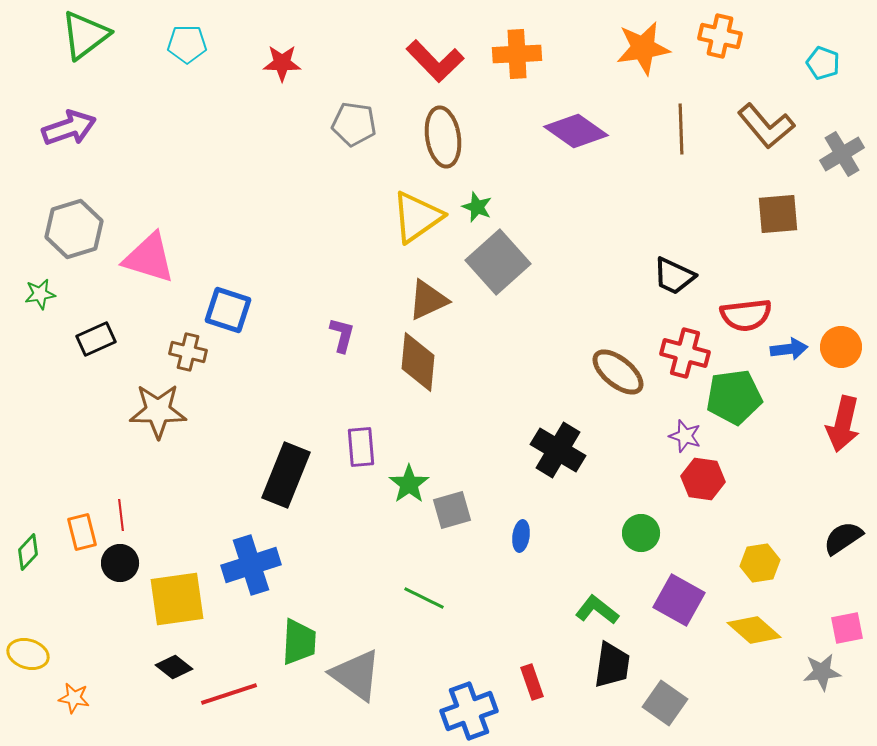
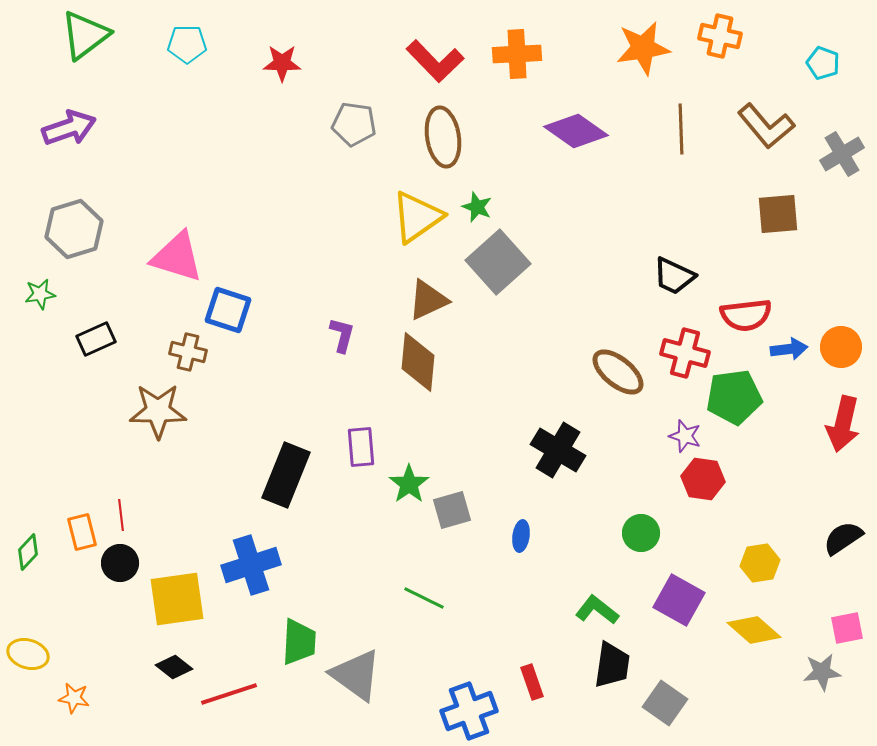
pink triangle at (149, 258): moved 28 px right, 1 px up
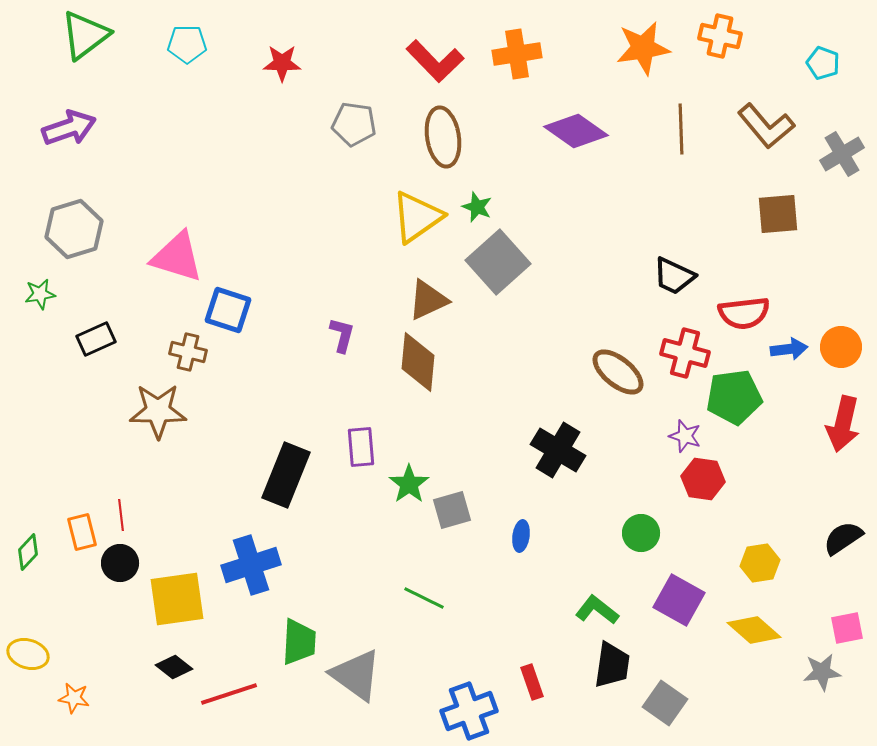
orange cross at (517, 54): rotated 6 degrees counterclockwise
red semicircle at (746, 315): moved 2 px left, 2 px up
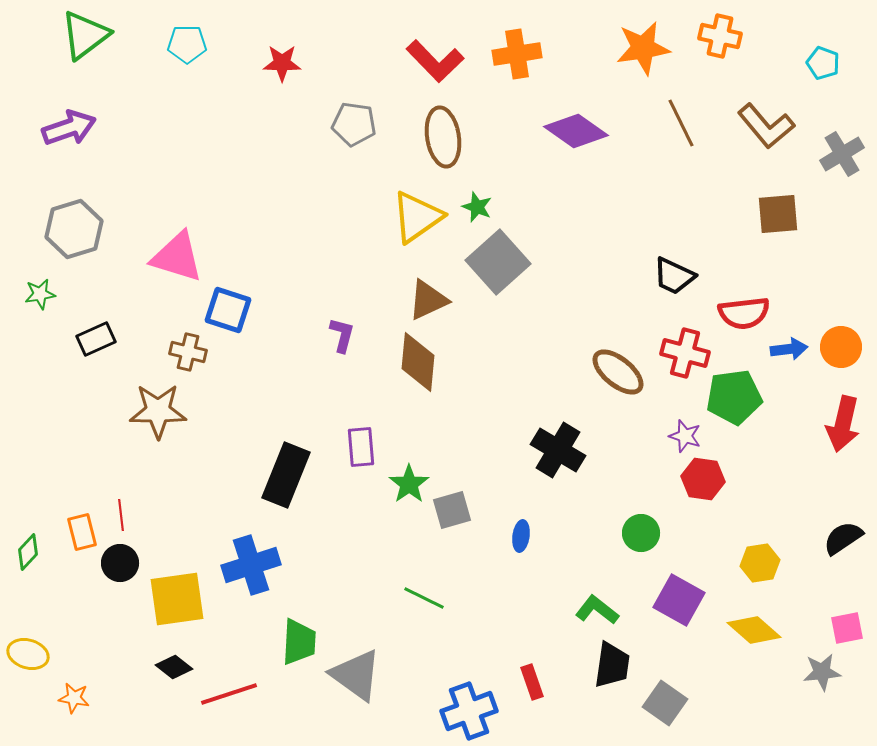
brown line at (681, 129): moved 6 px up; rotated 24 degrees counterclockwise
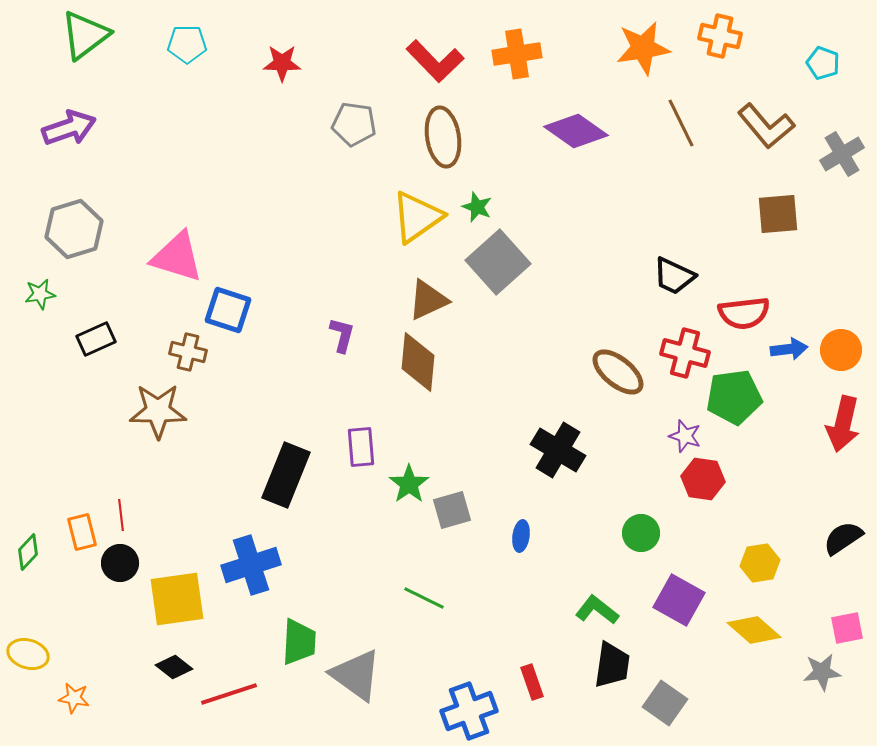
orange circle at (841, 347): moved 3 px down
